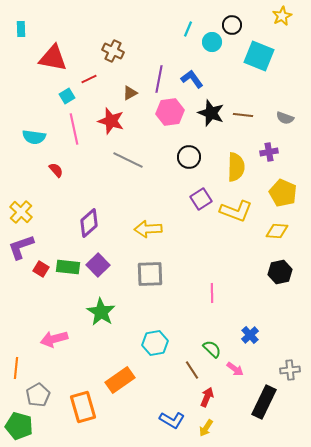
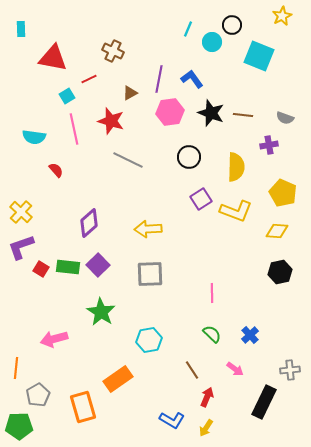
purple cross at (269, 152): moved 7 px up
cyan hexagon at (155, 343): moved 6 px left, 3 px up
green semicircle at (212, 349): moved 15 px up
orange rectangle at (120, 380): moved 2 px left, 1 px up
green pentagon at (19, 426): rotated 16 degrees counterclockwise
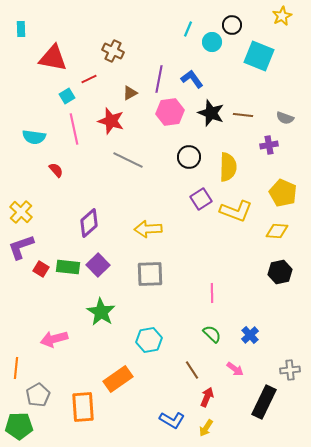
yellow semicircle at (236, 167): moved 8 px left
orange rectangle at (83, 407): rotated 12 degrees clockwise
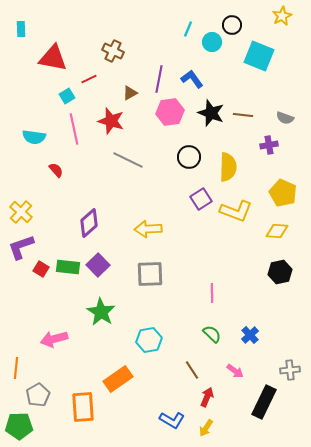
pink arrow at (235, 369): moved 2 px down
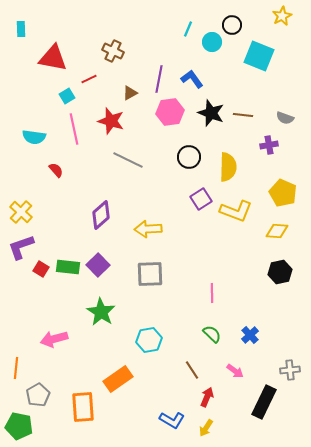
purple diamond at (89, 223): moved 12 px right, 8 px up
green pentagon at (19, 426): rotated 12 degrees clockwise
